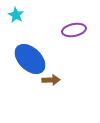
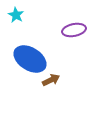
blue ellipse: rotated 12 degrees counterclockwise
brown arrow: rotated 24 degrees counterclockwise
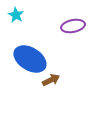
purple ellipse: moved 1 px left, 4 px up
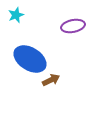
cyan star: rotated 21 degrees clockwise
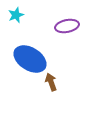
purple ellipse: moved 6 px left
brown arrow: moved 2 px down; rotated 84 degrees counterclockwise
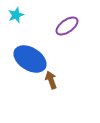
purple ellipse: rotated 25 degrees counterclockwise
brown arrow: moved 2 px up
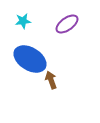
cyan star: moved 7 px right, 6 px down; rotated 14 degrees clockwise
purple ellipse: moved 2 px up
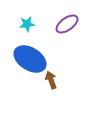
cyan star: moved 4 px right, 3 px down
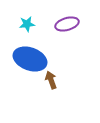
purple ellipse: rotated 20 degrees clockwise
blue ellipse: rotated 12 degrees counterclockwise
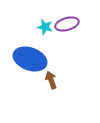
cyan star: moved 18 px right, 3 px down; rotated 21 degrees clockwise
